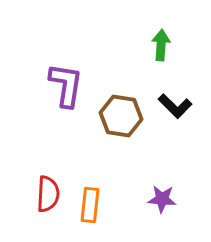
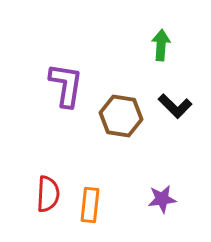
purple star: rotated 12 degrees counterclockwise
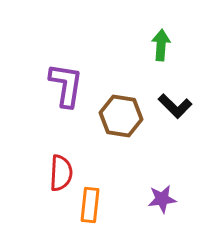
red semicircle: moved 13 px right, 21 px up
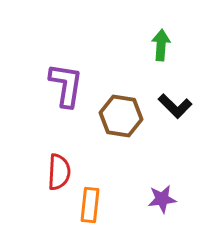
red semicircle: moved 2 px left, 1 px up
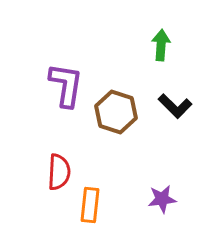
brown hexagon: moved 5 px left, 4 px up; rotated 9 degrees clockwise
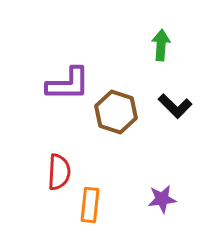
purple L-shape: moved 2 px right, 1 px up; rotated 81 degrees clockwise
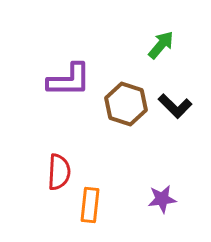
green arrow: rotated 36 degrees clockwise
purple L-shape: moved 1 px right, 4 px up
brown hexagon: moved 10 px right, 8 px up
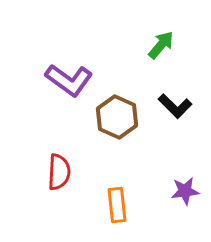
purple L-shape: rotated 36 degrees clockwise
brown hexagon: moved 9 px left, 13 px down; rotated 6 degrees clockwise
purple star: moved 23 px right, 8 px up
orange rectangle: moved 27 px right; rotated 12 degrees counterclockwise
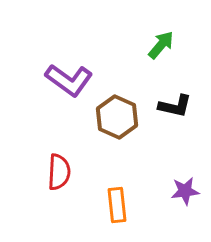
black L-shape: rotated 32 degrees counterclockwise
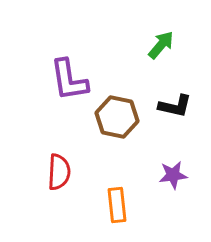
purple L-shape: rotated 45 degrees clockwise
brown hexagon: rotated 12 degrees counterclockwise
purple star: moved 12 px left, 16 px up
